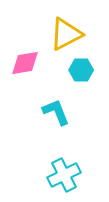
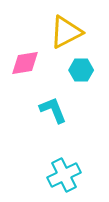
yellow triangle: moved 2 px up
cyan L-shape: moved 3 px left, 2 px up
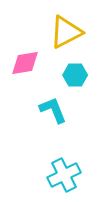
cyan hexagon: moved 6 px left, 5 px down
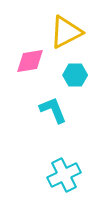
pink diamond: moved 5 px right, 2 px up
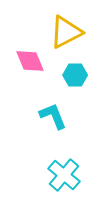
pink diamond: rotated 76 degrees clockwise
cyan L-shape: moved 6 px down
cyan cross: rotated 24 degrees counterclockwise
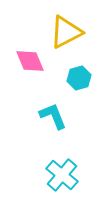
cyan hexagon: moved 4 px right, 3 px down; rotated 15 degrees counterclockwise
cyan cross: moved 2 px left
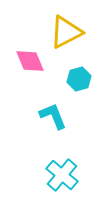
cyan hexagon: moved 1 px down
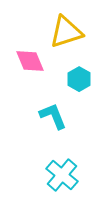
yellow triangle: rotated 9 degrees clockwise
cyan hexagon: rotated 15 degrees counterclockwise
